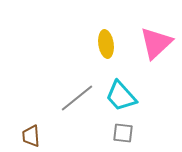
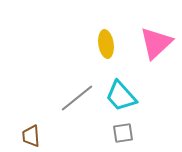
gray square: rotated 15 degrees counterclockwise
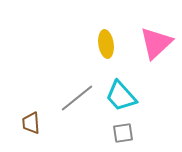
brown trapezoid: moved 13 px up
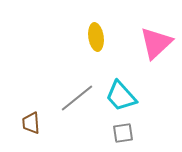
yellow ellipse: moved 10 px left, 7 px up
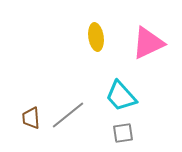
pink triangle: moved 8 px left; rotated 18 degrees clockwise
gray line: moved 9 px left, 17 px down
brown trapezoid: moved 5 px up
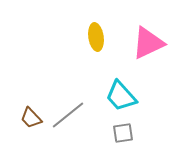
brown trapezoid: rotated 40 degrees counterclockwise
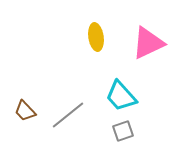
brown trapezoid: moved 6 px left, 7 px up
gray square: moved 2 px up; rotated 10 degrees counterclockwise
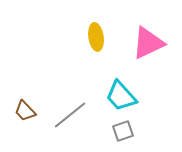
gray line: moved 2 px right
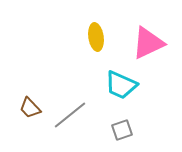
cyan trapezoid: moved 11 px up; rotated 24 degrees counterclockwise
brown trapezoid: moved 5 px right, 3 px up
gray square: moved 1 px left, 1 px up
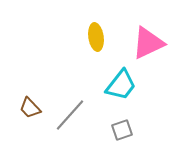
cyan trapezoid: rotated 76 degrees counterclockwise
gray line: rotated 9 degrees counterclockwise
